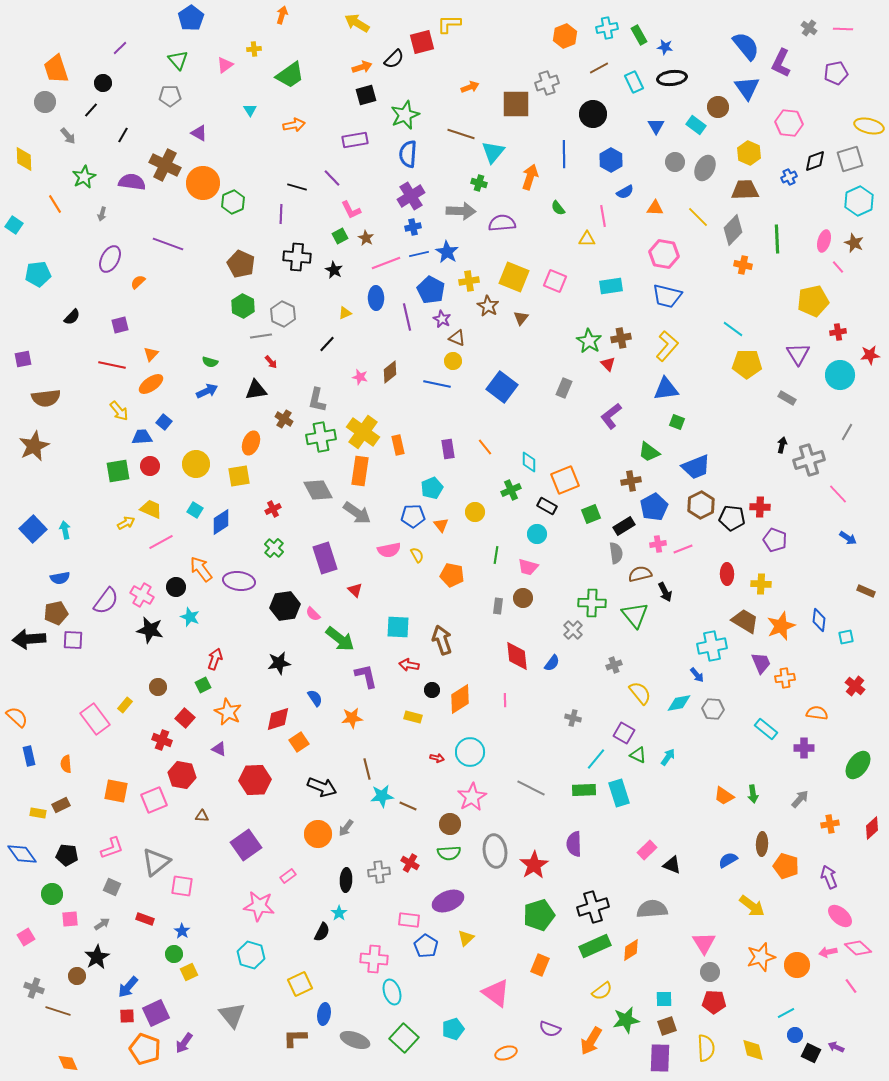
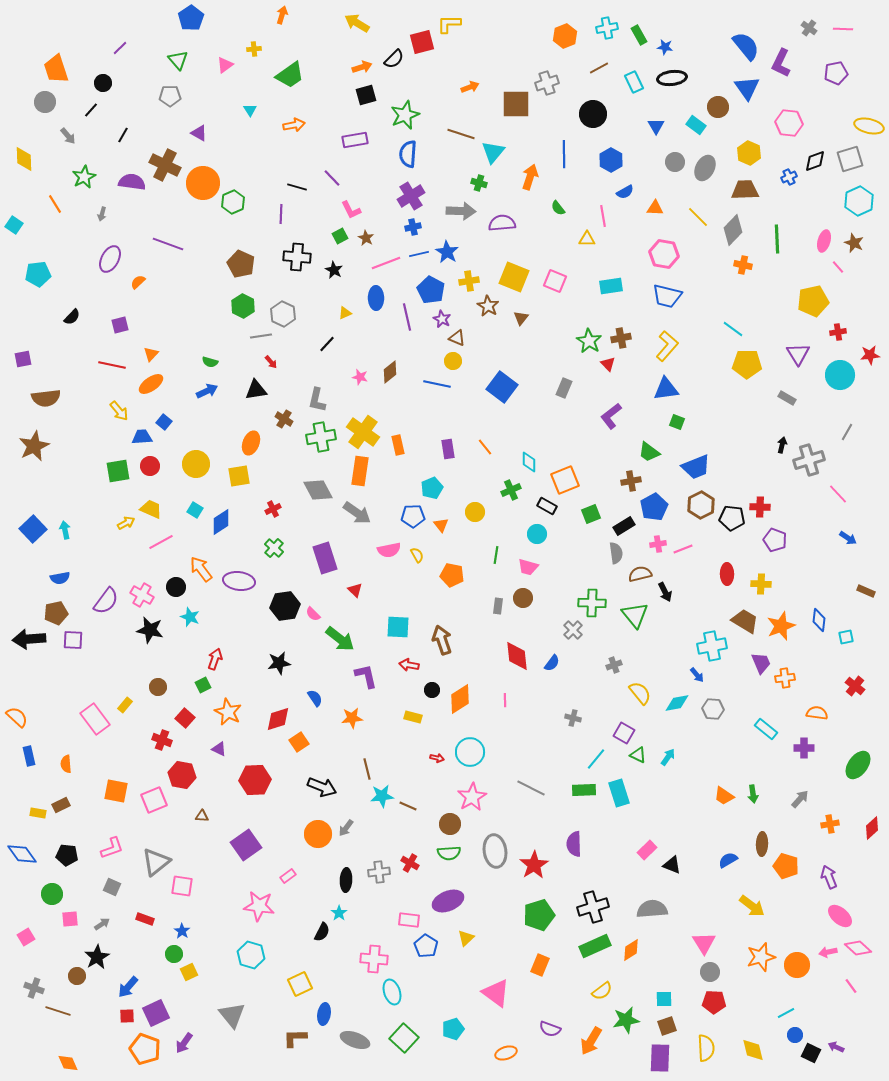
cyan diamond at (679, 703): moved 2 px left
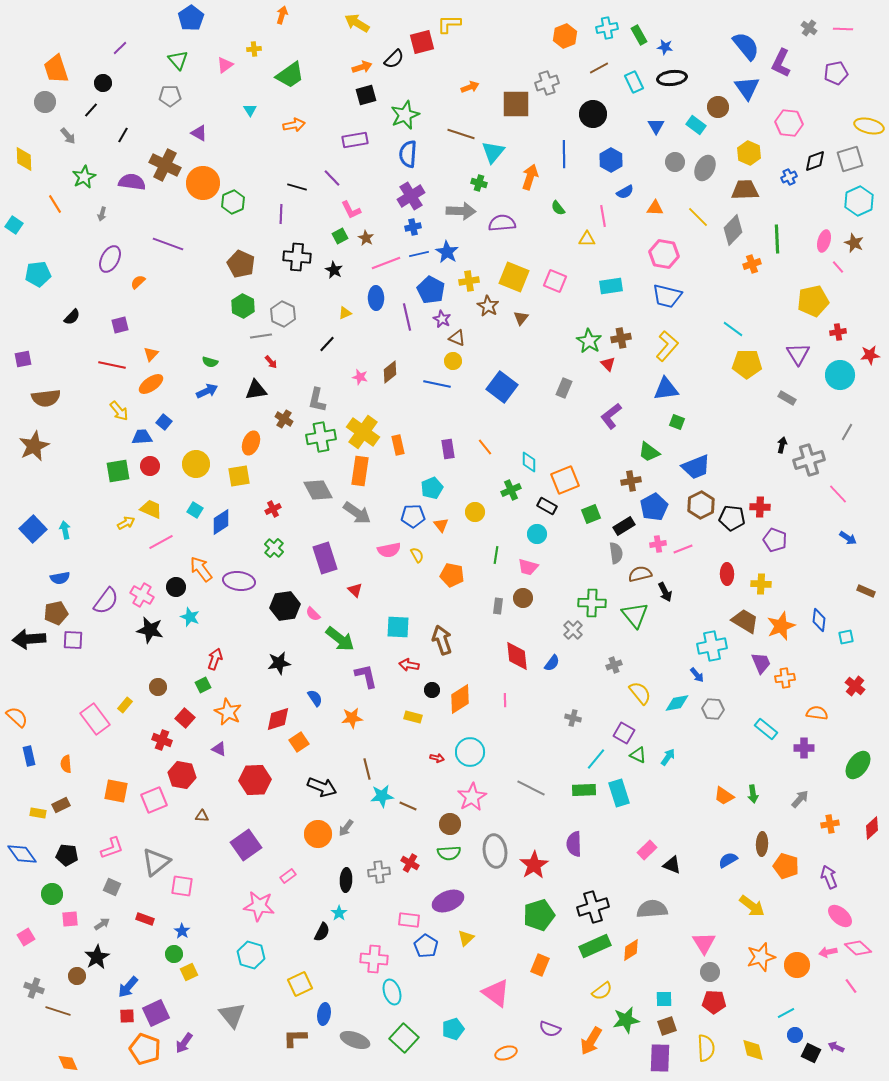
orange cross at (743, 265): moved 9 px right, 1 px up; rotated 30 degrees counterclockwise
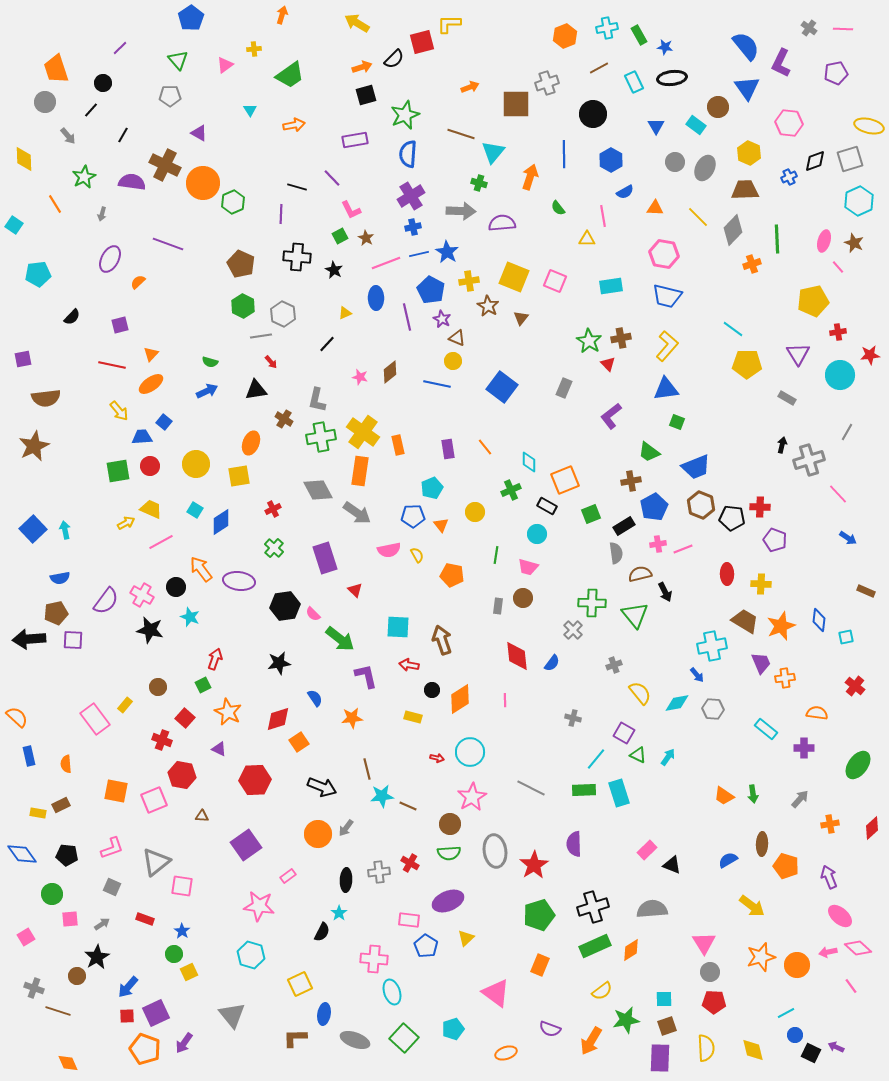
brown hexagon at (701, 505): rotated 12 degrees counterclockwise
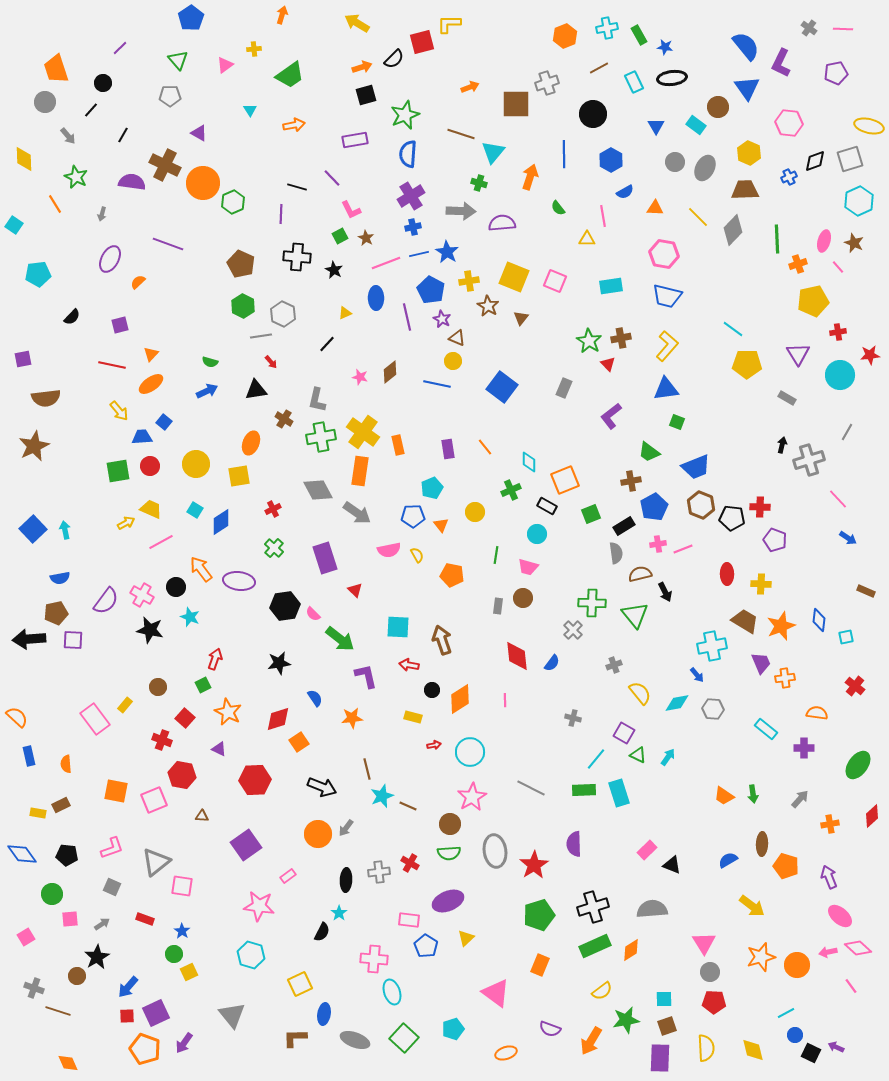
green star at (84, 177): moved 8 px left; rotated 20 degrees counterclockwise
orange cross at (752, 264): moved 46 px right
pink line at (838, 494): moved 5 px down
red arrow at (437, 758): moved 3 px left, 13 px up; rotated 24 degrees counterclockwise
cyan star at (382, 796): rotated 15 degrees counterclockwise
red diamond at (872, 828): moved 12 px up
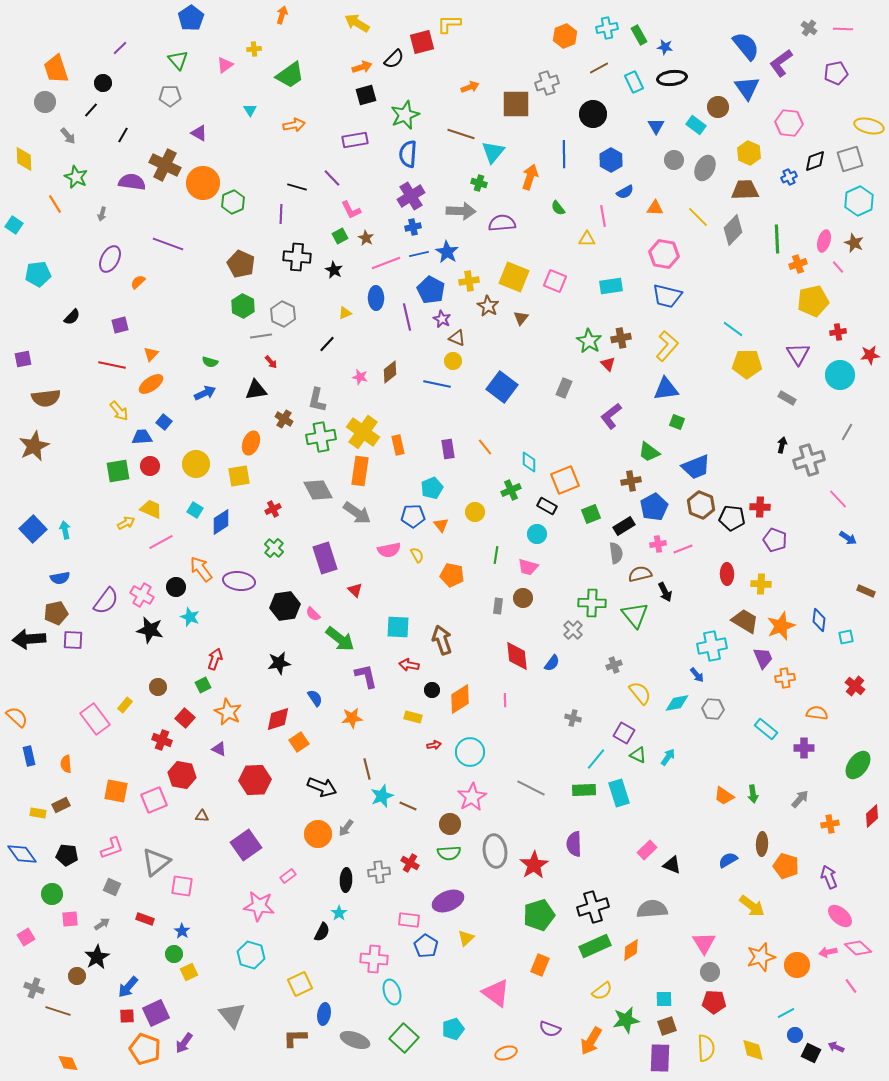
purple L-shape at (781, 63): rotated 28 degrees clockwise
gray circle at (675, 162): moved 1 px left, 2 px up
blue arrow at (207, 391): moved 2 px left, 2 px down
purple trapezoid at (761, 663): moved 2 px right, 5 px up
